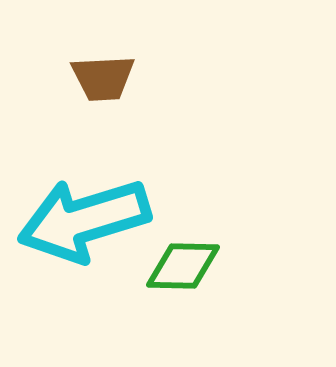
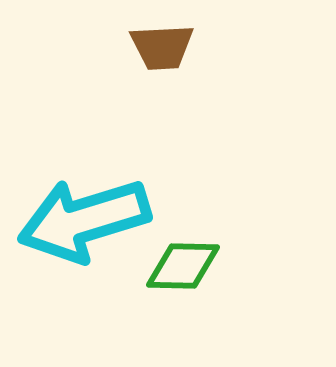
brown trapezoid: moved 59 px right, 31 px up
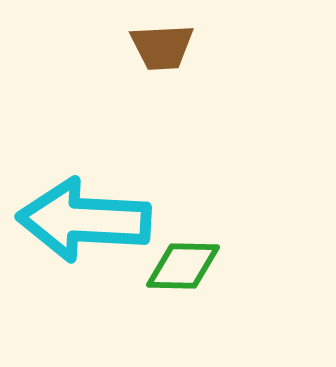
cyan arrow: rotated 20 degrees clockwise
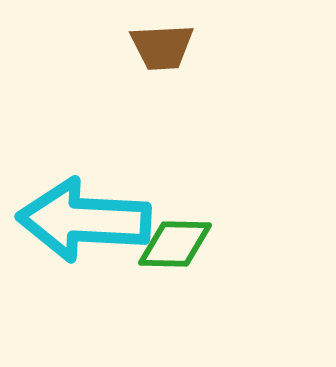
green diamond: moved 8 px left, 22 px up
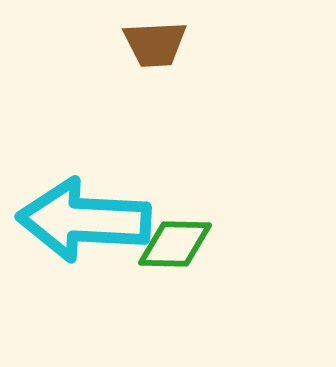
brown trapezoid: moved 7 px left, 3 px up
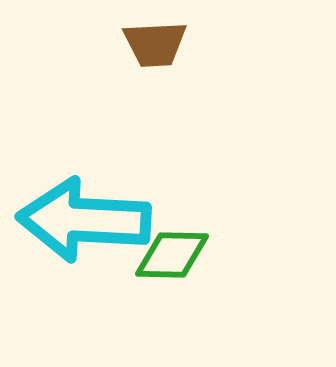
green diamond: moved 3 px left, 11 px down
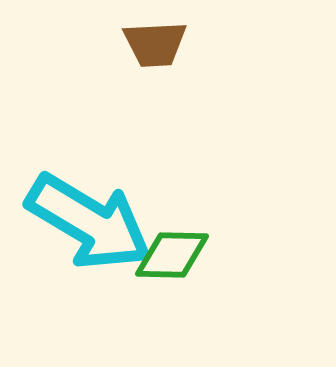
cyan arrow: moved 5 px right, 2 px down; rotated 152 degrees counterclockwise
